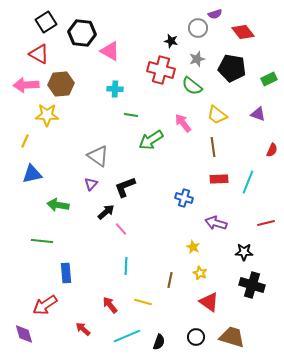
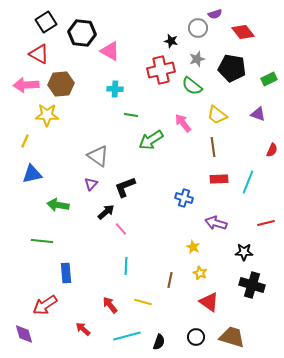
red cross at (161, 70): rotated 28 degrees counterclockwise
cyan line at (127, 336): rotated 8 degrees clockwise
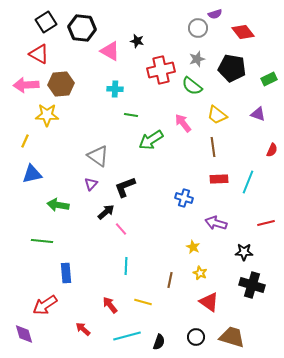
black hexagon at (82, 33): moved 5 px up
black star at (171, 41): moved 34 px left
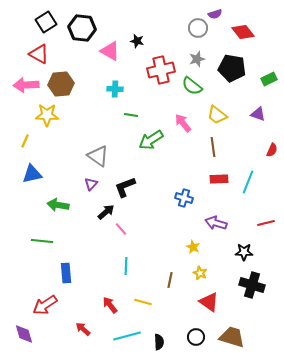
black semicircle at (159, 342): rotated 21 degrees counterclockwise
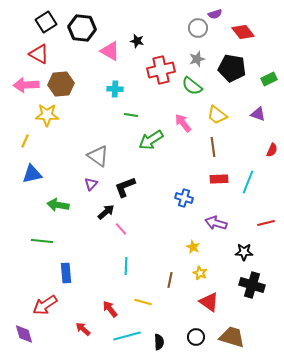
red arrow at (110, 305): moved 4 px down
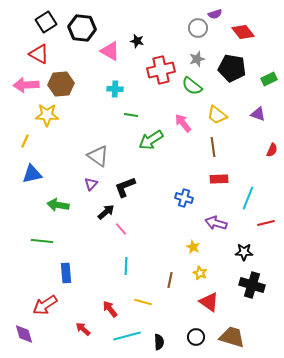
cyan line at (248, 182): moved 16 px down
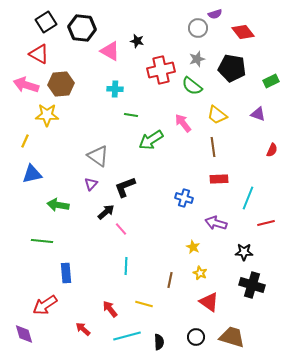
green rectangle at (269, 79): moved 2 px right, 2 px down
pink arrow at (26, 85): rotated 20 degrees clockwise
yellow line at (143, 302): moved 1 px right, 2 px down
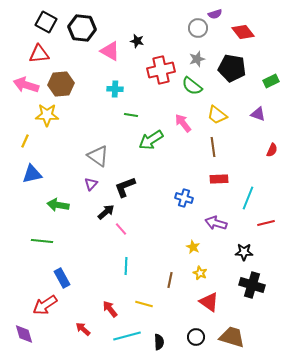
black square at (46, 22): rotated 30 degrees counterclockwise
red triangle at (39, 54): rotated 35 degrees counterclockwise
blue rectangle at (66, 273): moved 4 px left, 5 px down; rotated 24 degrees counterclockwise
